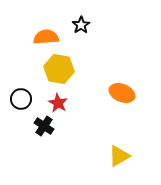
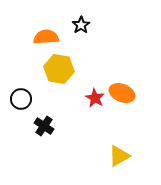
red star: moved 37 px right, 5 px up
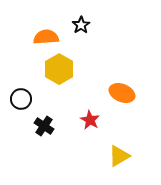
yellow hexagon: rotated 20 degrees clockwise
red star: moved 5 px left, 22 px down
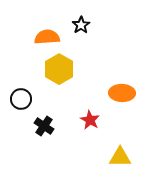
orange semicircle: moved 1 px right
orange ellipse: rotated 20 degrees counterclockwise
yellow triangle: moved 1 px right, 1 px down; rotated 30 degrees clockwise
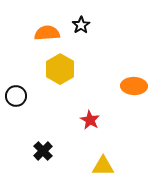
orange semicircle: moved 4 px up
yellow hexagon: moved 1 px right
orange ellipse: moved 12 px right, 7 px up
black circle: moved 5 px left, 3 px up
black cross: moved 1 px left, 25 px down; rotated 12 degrees clockwise
yellow triangle: moved 17 px left, 9 px down
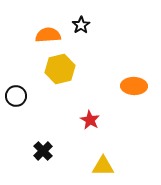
orange semicircle: moved 1 px right, 2 px down
yellow hexagon: rotated 16 degrees clockwise
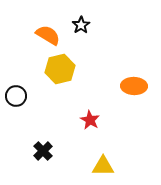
orange semicircle: rotated 35 degrees clockwise
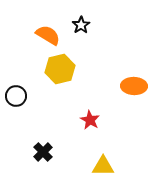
black cross: moved 1 px down
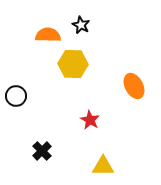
black star: rotated 12 degrees counterclockwise
orange semicircle: rotated 30 degrees counterclockwise
yellow hexagon: moved 13 px right, 5 px up; rotated 16 degrees clockwise
orange ellipse: rotated 60 degrees clockwise
black cross: moved 1 px left, 1 px up
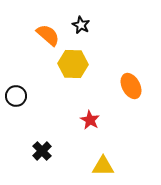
orange semicircle: rotated 40 degrees clockwise
orange ellipse: moved 3 px left
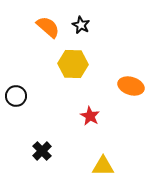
orange semicircle: moved 8 px up
orange ellipse: rotated 45 degrees counterclockwise
red star: moved 4 px up
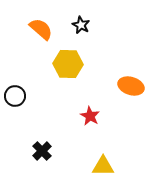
orange semicircle: moved 7 px left, 2 px down
yellow hexagon: moved 5 px left
black circle: moved 1 px left
